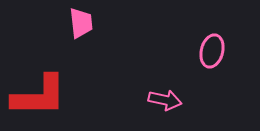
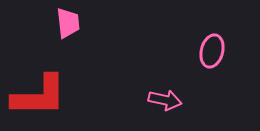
pink trapezoid: moved 13 px left
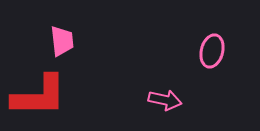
pink trapezoid: moved 6 px left, 18 px down
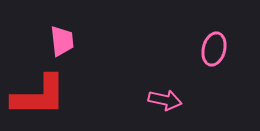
pink ellipse: moved 2 px right, 2 px up
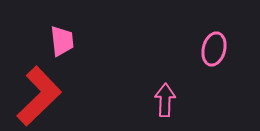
red L-shape: rotated 44 degrees counterclockwise
pink arrow: rotated 100 degrees counterclockwise
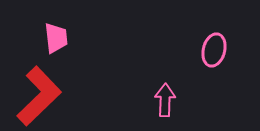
pink trapezoid: moved 6 px left, 3 px up
pink ellipse: moved 1 px down
